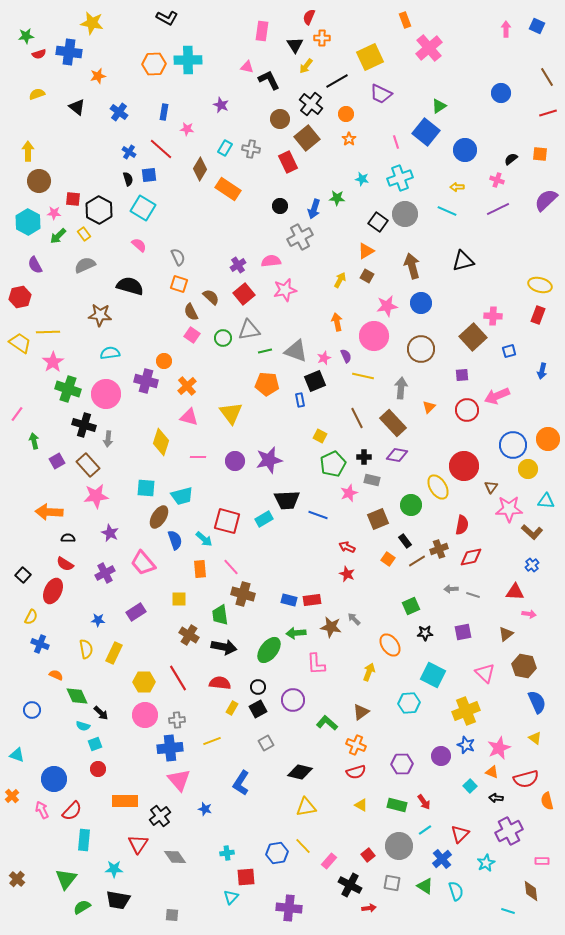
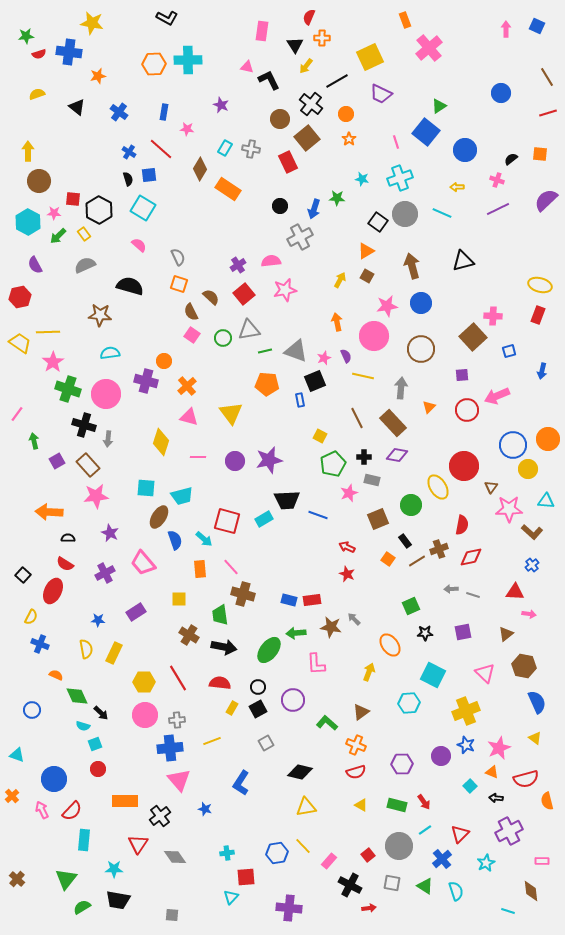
cyan line at (447, 211): moved 5 px left, 2 px down
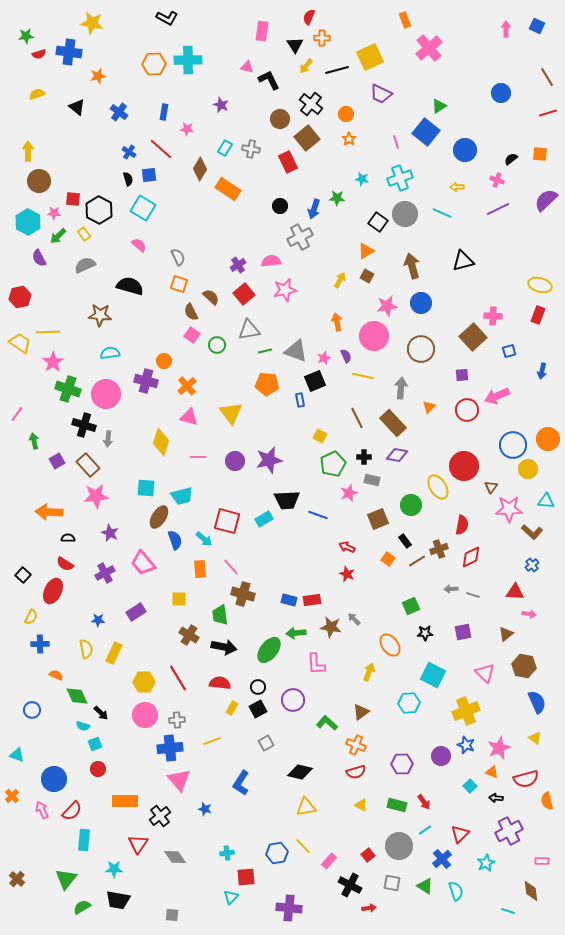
black line at (337, 81): moved 11 px up; rotated 15 degrees clockwise
purple semicircle at (35, 265): moved 4 px right, 7 px up
green circle at (223, 338): moved 6 px left, 7 px down
red diamond at (471, 557): rotated 15 degrees counterclockwise
blue cross at (40, 644): rotated 24 degrees counterclockwise
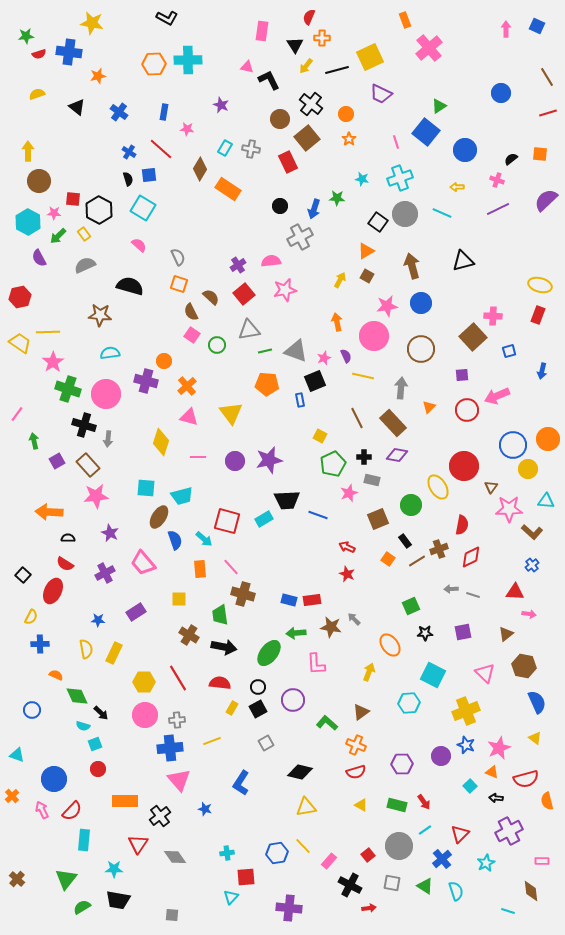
green ellipse at (269, 650): moved 3 px down
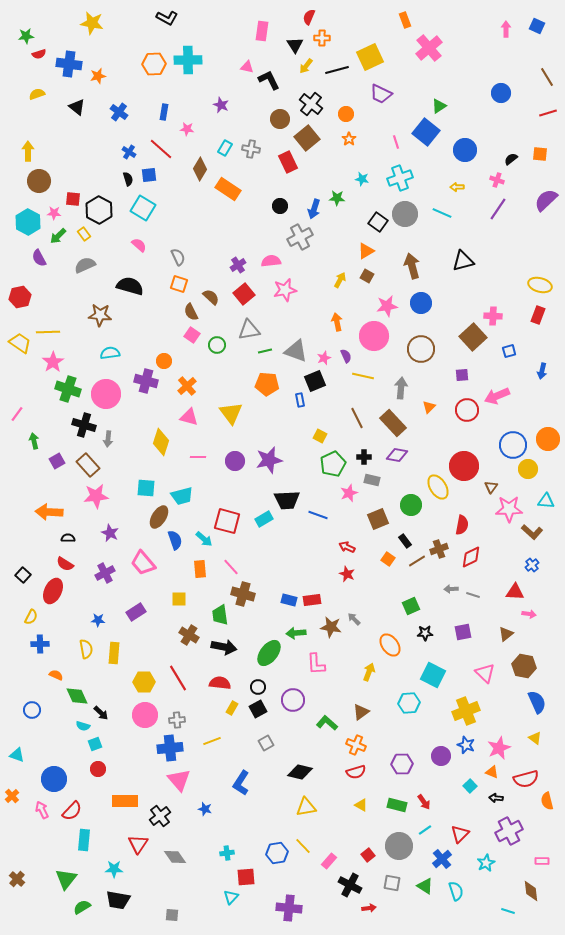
blue cross at (69, 52): moved 12 px down
purple line at (498, 209): rotated 30 degrees counterclockwise
yellow rectangle at (114, 653): rotated 20 degrees counterclockwise
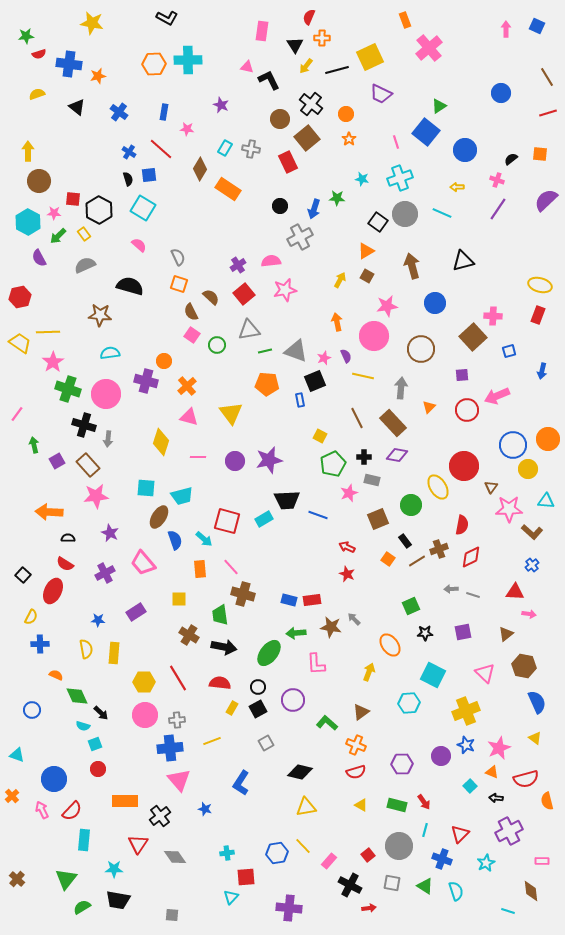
blue circle at (421, 303): moved 14 px right
green arrow at (34, 441): moved 4 px down
cyan line at (425, 830): rotated 40 degrees counterclockwise
blue cross at (442, 859): rotated 30 degrees counterclockwise
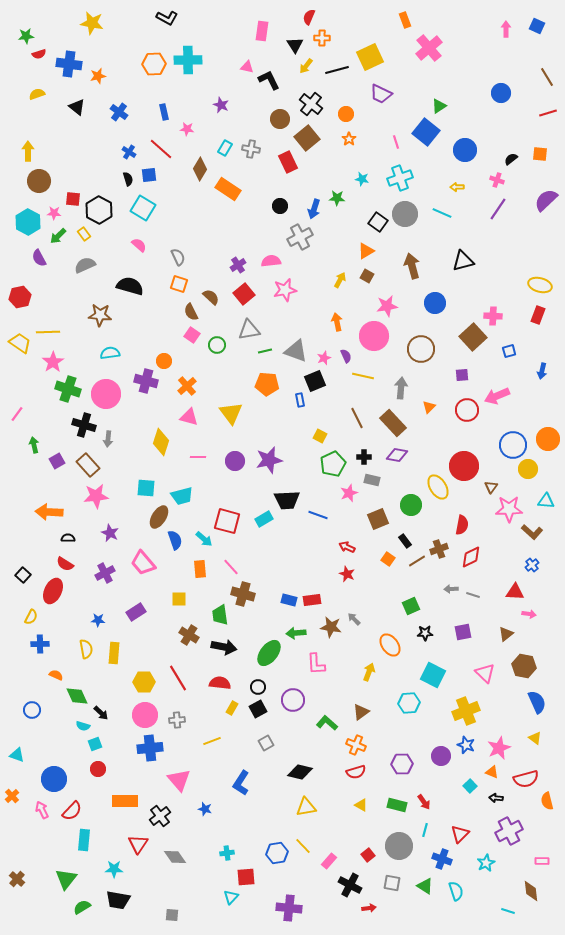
blue rectangle at (164, 112): rotated 21 degrees counterclockwise
blue cross at (170, 748): moved 20 px left
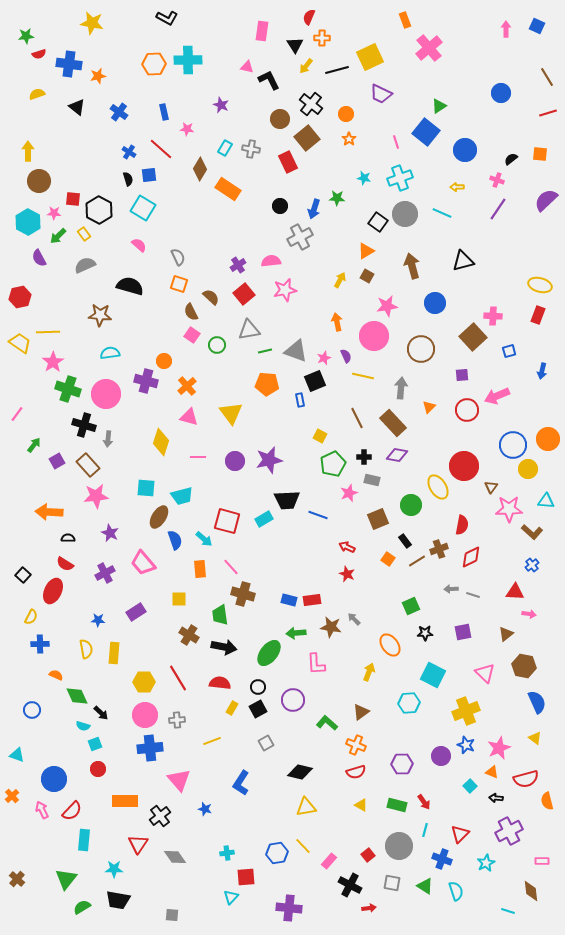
cyan star at (362, 179): moved 2 px right, 1 px up
green arrow at (34, 445): rotated 49 degrees clockwise
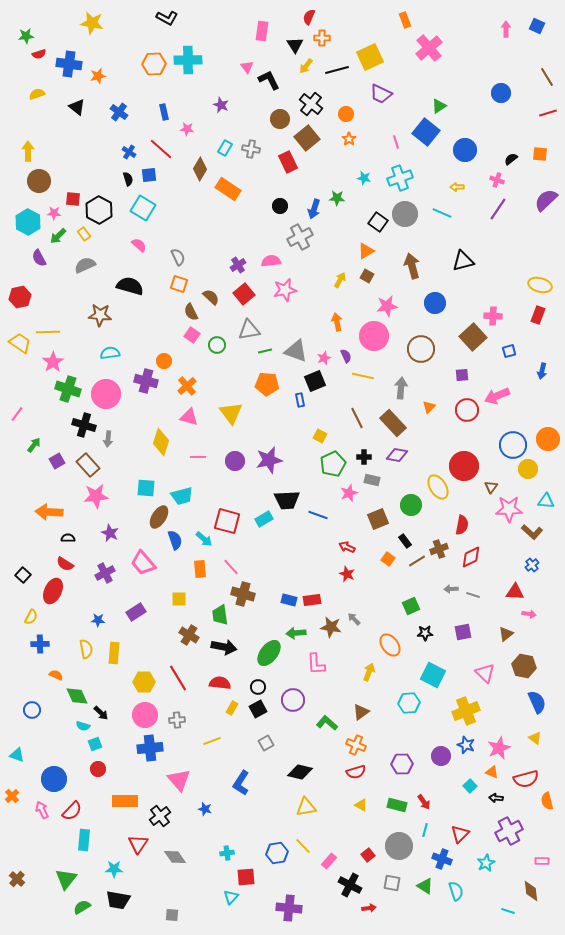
pink triangle at (247, 67): rotated 40 degrees clockwise
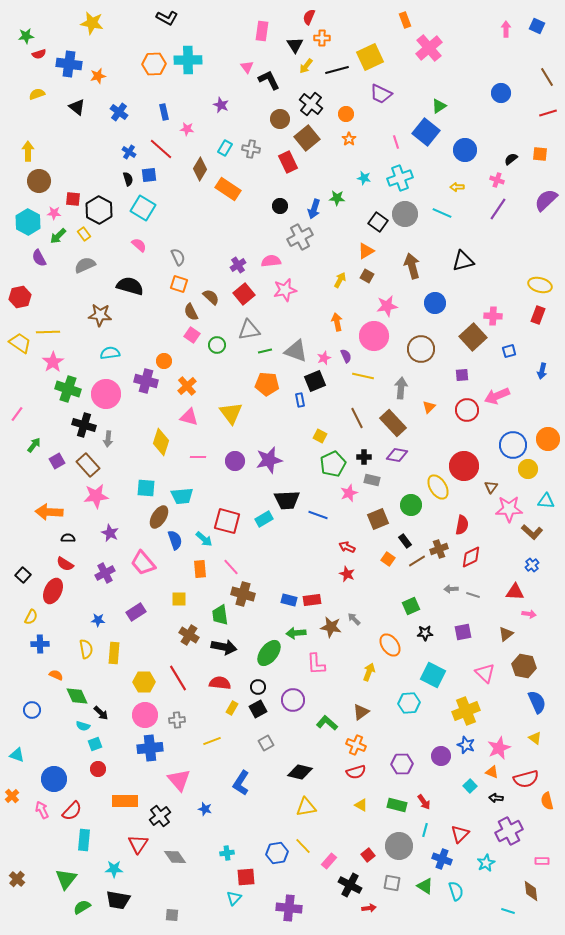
cyan trapezoid at (182, 496): rotated 10 degrees clockwise
cyan triangle at (231, 897): moved 3 px right, 1 px down
